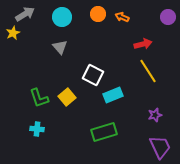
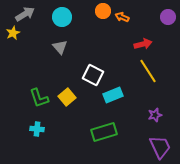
orange circle: moved 5 px right, 3 px up
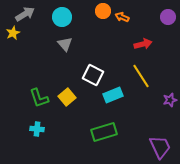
gray triangle: moved 5 px right, 3 px up
yellow line: moved 7 px left, 5 px down
purple star: moved 15 px right, 15 px up
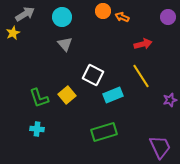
yellow square: moved 2 px up
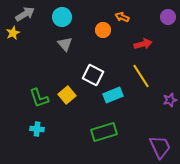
orange circle: moved 19 px down
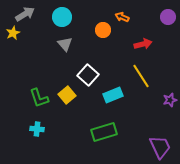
white square: moved 5 px left; rotated 15 degrees clockwise
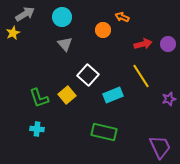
purple circle: moved 27 px down
purple star: moved 1 px left, 1 px up
green rectangle: rotated 30 degrees clockwise
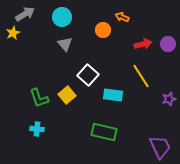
cyan rectangle: rotated 30 degrees clockwise
